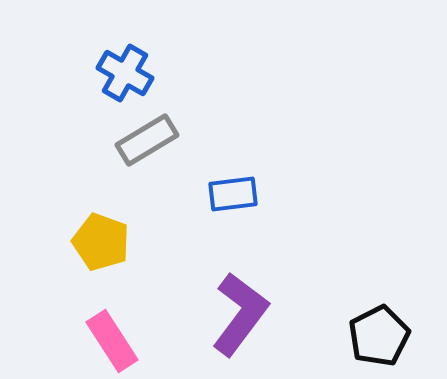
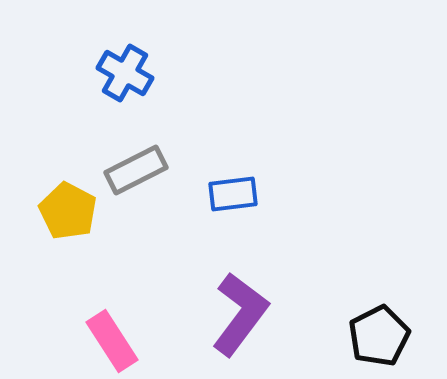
gray rectangle: moved 11 px left, 30 px down; rotated 4 degrees clockwise
yellow pentagon: moved 33 px left, 31 px up; rotated 8 degrees clockwise
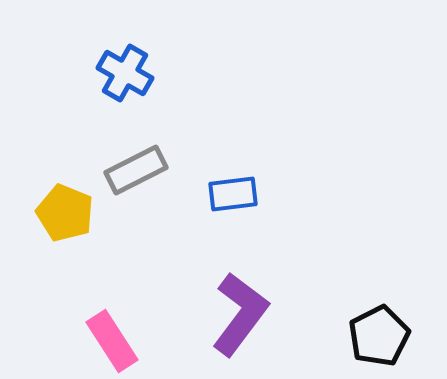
yellow pentagon: moved 3 px left, 2 px down; rotated 6 degrees counterclockwise
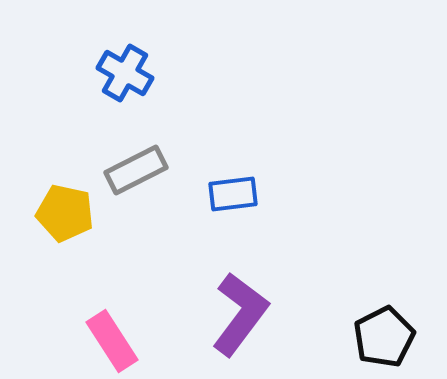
yellow pentagon: rotated 10 degrees counterclockwise
black pentagon: moved 5 px right, 1 px down
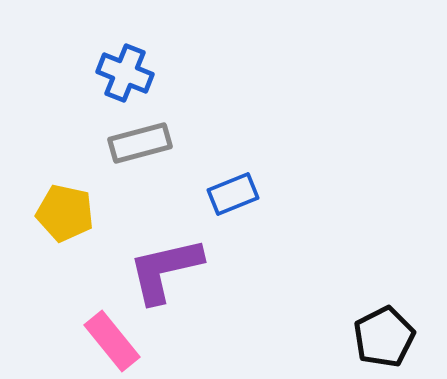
blue cross: rotated 8 degrees counterclockwise
gray rectangle: moved 4 px right, 27 px up; rotated 12 degrees clockwise
blue rectangle: rotated 15 degrees counterclockwise
purple L-shape: moved 75 px left, 44 px up; rotated 140 degrees counterclockwise
pink rectangle: rotated 6 degrees counterclockwise
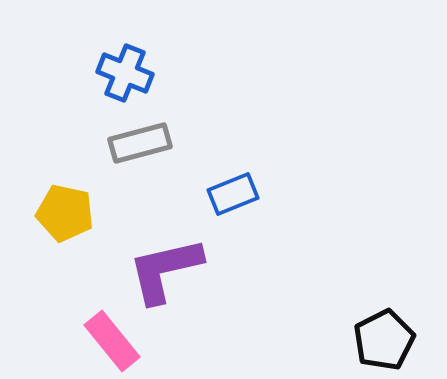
black pentagon: moved 3 px down
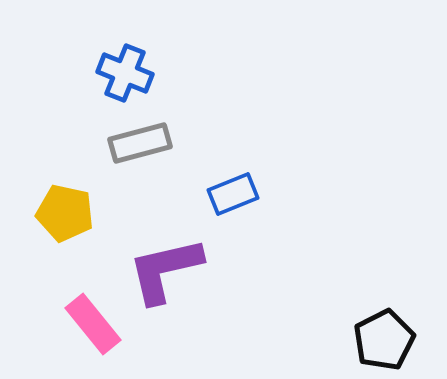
pink rectangle: moved 19 px left, 17 px up
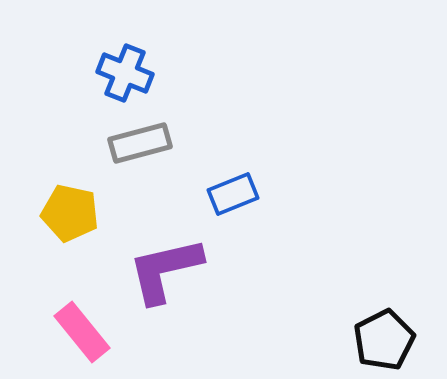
yellow pentagon: moved 5 px right
pink rectangle: moved 11 px left, 8 px down
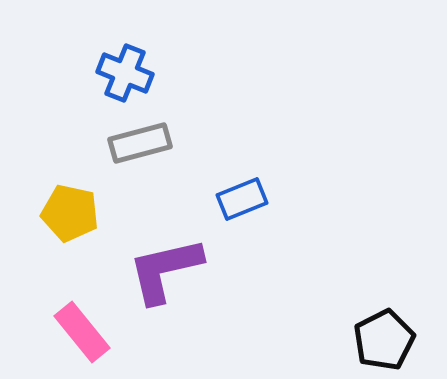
blue rectangle: moved 9 px right, 5 px down
